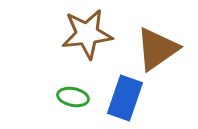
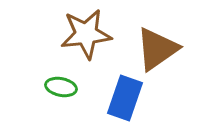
brown star: moved 1 px left
green ellipse: moved 12 px left, 10 px up
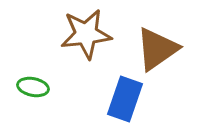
green ellipse: moved 28 px left
blue rectangle: moved 1 px down
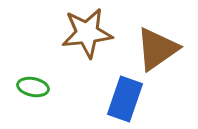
brown star: moved 1 px right, 1 px up
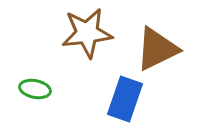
brown triangle: rotated 9 degrees clockwise
green ellipse: moved 2 px right, 2 px down
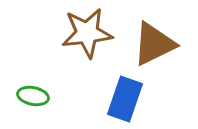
brown triangle: moved 3 px left, 5 px up
green ellipse: moved 2 px left, 7 px down
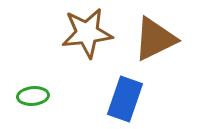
brown triangle: moved 1 px right, 5 px up
green ellipse: rotated 16 degrees counterclockwise
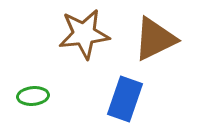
brown star: moved 3 px left, 1 px down
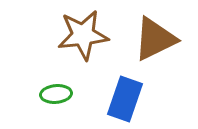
brown star: moved 1 px left, 1 px down
green ellipse: moved 23 px right, 2 px up
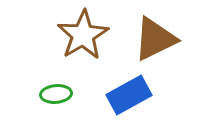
brown star: rotated 24 degrees counterclockwise
blue rectangle: moved 4 px right, 4 px up; rotated 42 degrees clockwise
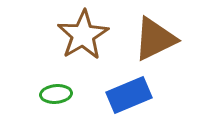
blue rectangle: rotated 6 degrees clockwise
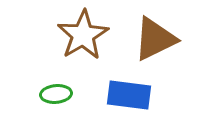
blue rectangle: rotated 30 degrees clockwise
